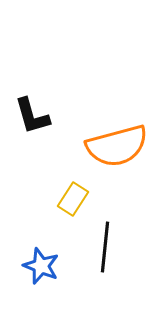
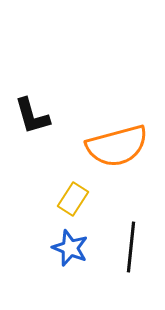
black line: moved 26 px right
blue star: moved 29 px right, 18 px up
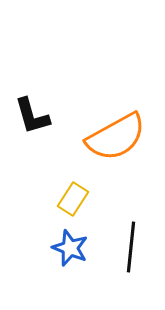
orange semicircle: moved 1 px left, 9 px up; rotated 14 degrees counterclockwise
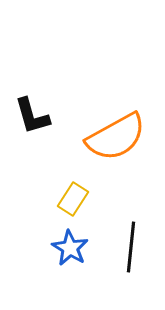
blue star: rotated 9 degrees clockwise
